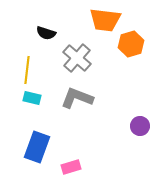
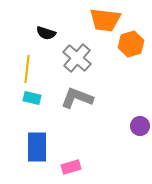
yellow line: moved 1 px up
blue rectangle: rotated 20 degrees counterclockwise
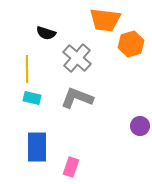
yellow line: rotated 8 degrees counterclockwise
pink rectangle: rotated 54 degrees counterclockwise
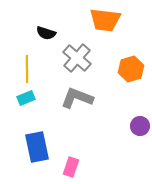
orange hexagon: moved 25 px down
cyan rectangle: moved 6 px left; rotated 36 degrees counterclockwise
blue rectangle: rotated 12 degrees counterclockwise
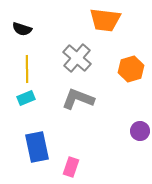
black semicircle: moved 24 px left, 4 px up
gray L-shape: moved 1 px right, 1 px down
purple circle: moved 5 px down
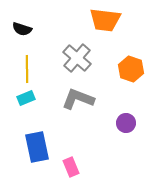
orange hexagon: rotated 25 degrees counterclockwise
purple circle: moved 14 px left, 8 px up
pink rectangle: rotated 42 degrees counterclockwise
